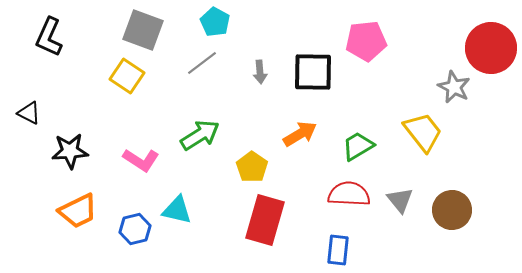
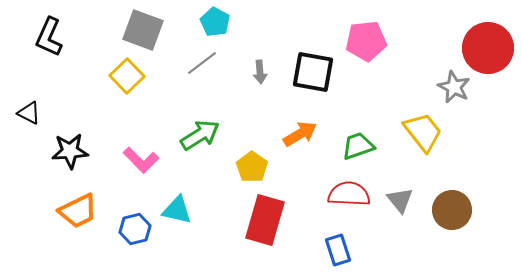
red circle: moved 3 px left
black square: rotated 9 degrees clockwise
yellow square: rotated 12 degrees clockwise
green trapezoid: rotated 12 degrees clockwise
pink L-shape: rotated 12 degrees clockwise
blue rectangle: rotated 24 degrees counterclockwise
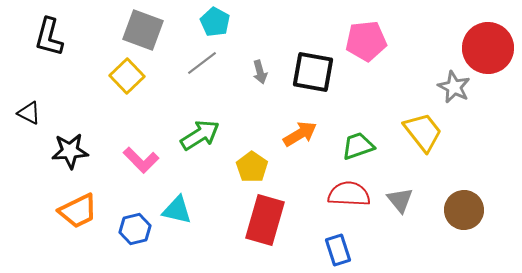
black L-shape: rotated 9 degrees counterclockwise
gray arrow: rotated 10 degrees counterclockwise
brown circle: moved 12 px right
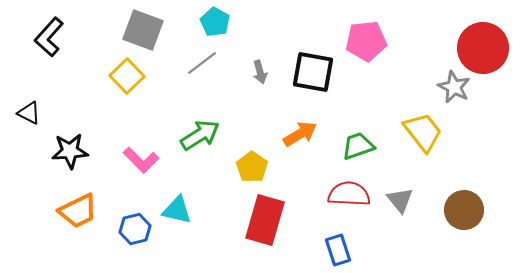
black L-shape: rotated 27 degrees clockwise
red circle: moved 5 px left
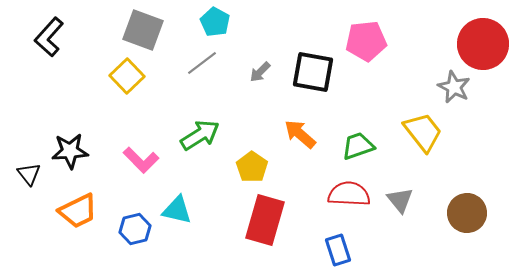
red circle: moved 4 px up
gray arrow: rotated 60 degrees clockwise
black triangle: moved 61 px down; rotated 25 degrees clockwise
orange arrow: rotated 108 degrees counterclockwise
brown circle: moved 3 px right, 3 px down
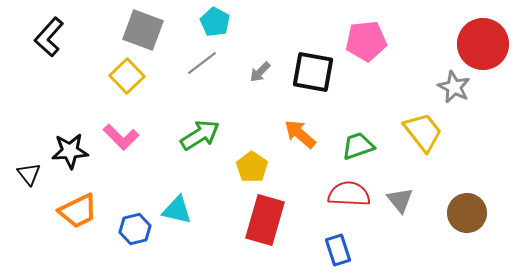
pink L-shape: moved 20 px left, 23 px up
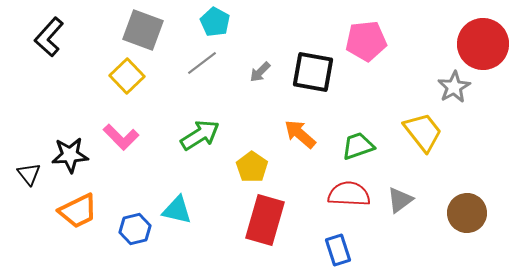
gray star: rotated 16 degrees clockwise
black star: moved 4 px down
gray triangle: rotated 32 degrees clockwise
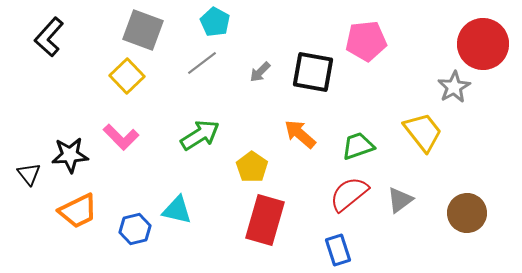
red semicircle: rotated 42 degrees counterclockwise
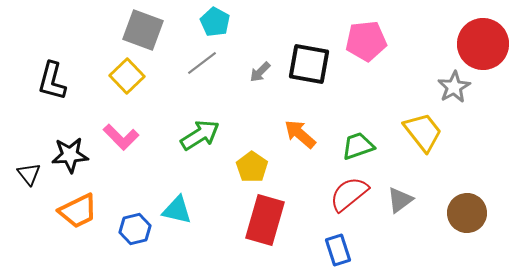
black L-shape: moved 3 px right, 44 px down; rotated 27 degrees counterclockwise
black square: moved 4 px left, 8 px up
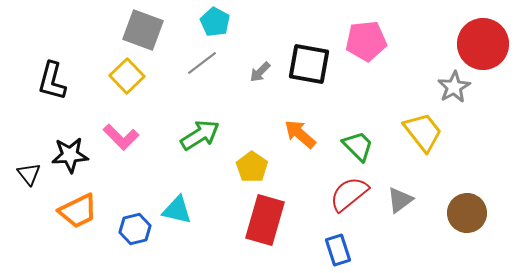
green trapezoid: rotated 64 degrees clockwise
